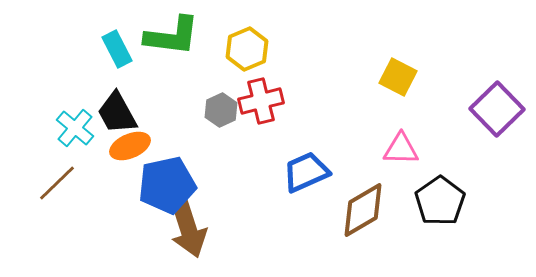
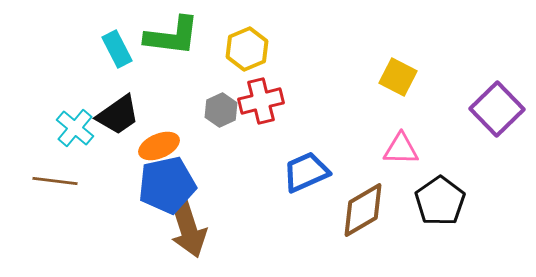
black trapezoid: moved 1 px right, 2 px down; rotated 96 degrees counterclockwise
orange ellipse: moved 29 px right
brown line: moved 2 px left, 2 px up; rotated 51 degrees clockwise
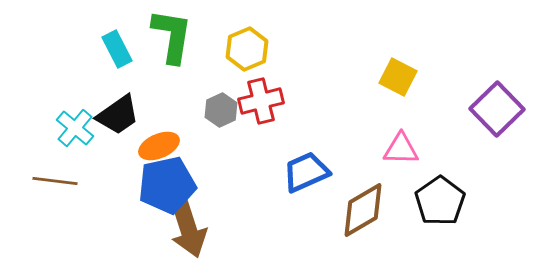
green L-shape: rotated 88 degrees counterclockwise
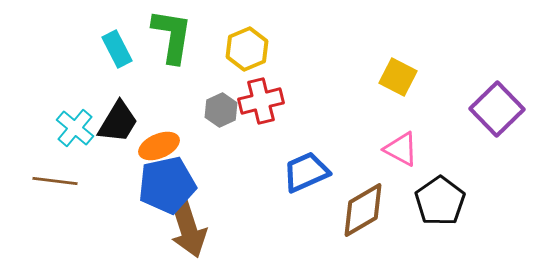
black trapezoid: moved 7 px down; rotated 24 degrees counterclockwise
pink triangle: rotated 27 degrees clockwise
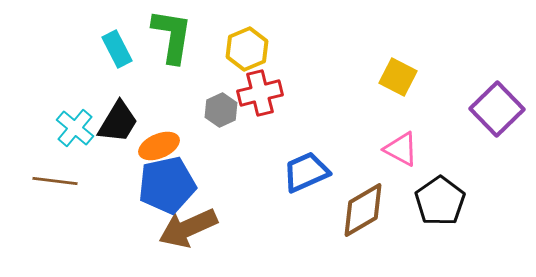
red cross: moved 1 px left, 8 px up
brown arrow: rotated 84 degrees clockwise
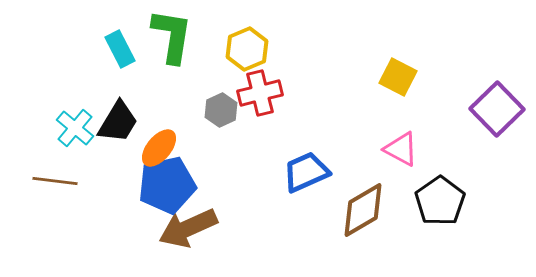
cyan rectangle: moved 3 px right
orange ellipse: moved 2 px down; rotated 27 degrees counterclockwise
